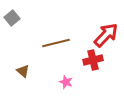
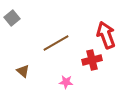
red arrow: rotated 64 degrees counterclockwise
brown line: rotated 16 degrees counterclockwise
red cross: moved 1 px left
pink star: rotated 16 degrees counterclockwise
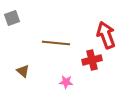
gray square: rotated 21 degrees clockwise
brown line: rotated 36 degrees clockwise
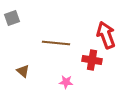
red cross: rotated 24 degrees clockwise
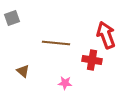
pink star: moved 1 px left, 1 px down
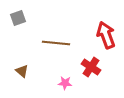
gray square: moved 6 px right
red cross: moved 1 px left, 7 px down; rotated 24 degrees clockwise
brown triangle: moved 1 px left
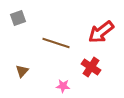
red arrow: moved 5 px left, 3 px up; rotated 108 degrees counterclockwise
brown line: rotated 12 degrees clockwise
brown triangle: rotated 32 degrees clockwise
pink star: moved 2 px left, 3 px down
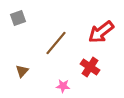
brown line: rotated 68 degrees counterclockwise
red cross: moved 1 px left
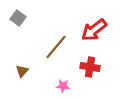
gray square: rotated 35 degrees counterclockwise
red arrow: moved 7 px left, 2 px up
brown line: moved 4 px down
red cross: rotated 24 degrees counterclockwise
